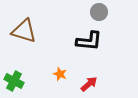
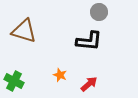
orange star: moved 1 px down
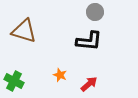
gray circle: moved 4 px left
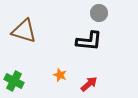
gray circle: moved 4 px right, 1 px down
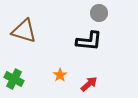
orange star: rotated 16 degrees clockwise
green cross: moved 2 px up
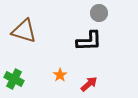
black L-shape: rotated 8 degrees counterclockwise
